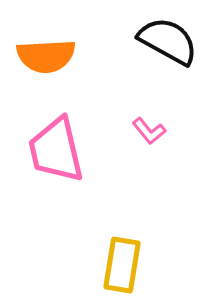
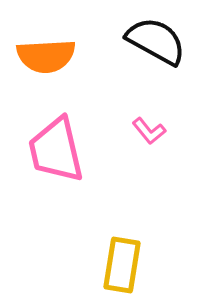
black semicircle: moved 12 px left
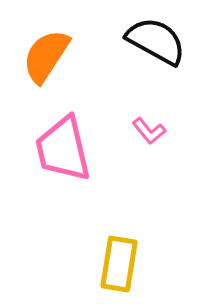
orange semicircle: rotated 126 degrees clockwise
pink trapezoid: moved 7 px right, 1 px up
yellow rectangle: moved 3 px left, 1 px up
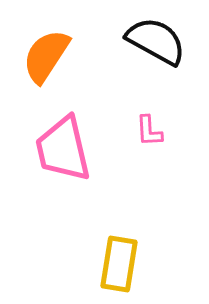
pink L-shape: rotated 36 degrees clockwise
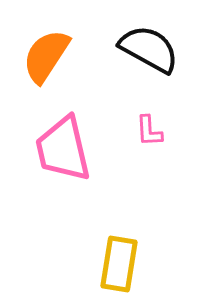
black semicircle: moved 7 px left, 8 px down
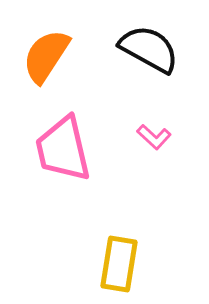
pink L-shape: moved 5 px right, 6 px down; rotated 44 degrees counterclockwise
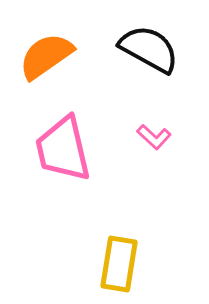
orange semicircle: rotated 22 degrees clockwise
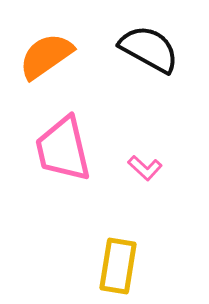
pink L-shape: moved 9 px left, 31 px down
yellow rectangle: moved 1 px left, 2 px down
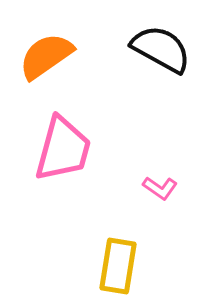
black semicircle: moved 12 px right
pink trapezoid: rotated 152 degrees counterclockwise
pink L-shape: moved 15 px right, 20 px down; rotated 8 degrees counterclockwise
